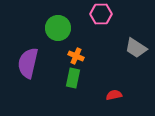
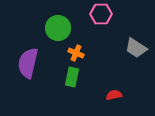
orange cross: moved 3 px up
green rectangle: moved 1 px left, 1 px up
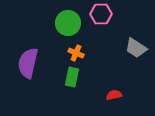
green circle: moved 10 px right, 5 px up
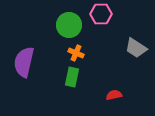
green circle: moved 1 px right, 2 px down
purple semicircle: moved 4 px left, 1 px up
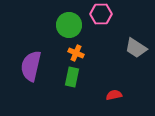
purple semicircle: moved 7 px right, 4 px down
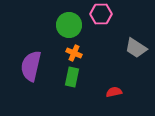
orange cross: moved 2 px left
red semicircle: moved 3 px up
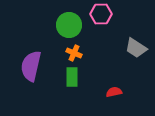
green rectangle: rotated 12 degrees counterclockwise
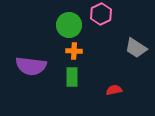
pink hexagon: rotated 25 degrees counterclockwise
orange cross: moved 2 px up; rotated 21 degrees counterclockwise
purple semicircle: rotated 96 degrees counterclockwise
red semicircle: moved 2 px up
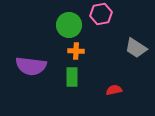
pink hexagon: rotated 15 degrees clockwise
orange cross: moved 2 px right
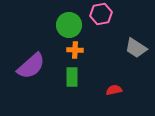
orange cross: moved 1 px left, 1 px up
purple semicircle: rotated 48 degrees counterclockwise
